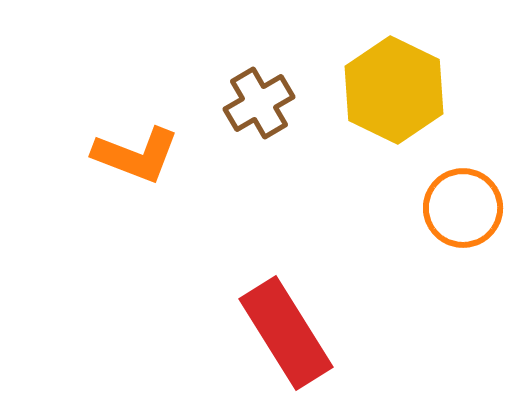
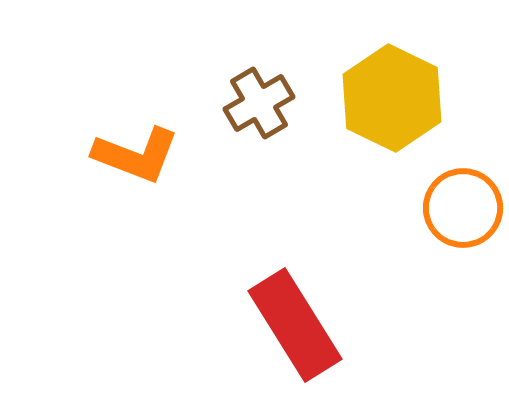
yellow hexagon: moved 2 px left, 8 px down
red rectangle: moved 9 px right, 8 px up
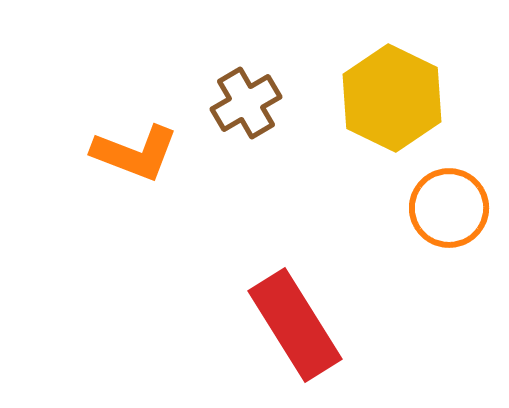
brown cross: moved 13 px left
orange L-shape: moved 1 px left, 2 px up
orange circle: moved 14 px left
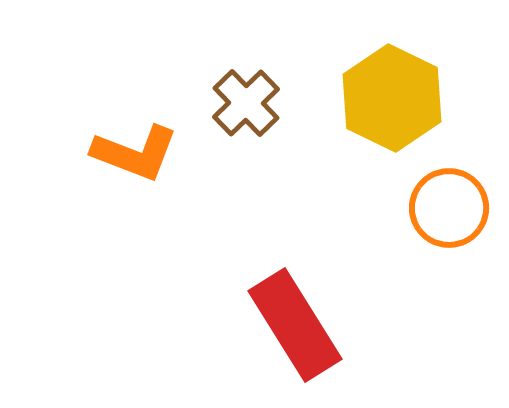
brown cross: rotated 14 degrees counterclockwise
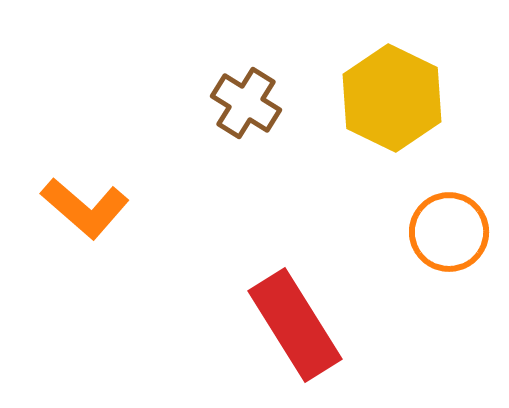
brown cross: rotated 14 degrees counterclockwise
orange L-shape: moved 50 px left, 55 px down; rotated 20 degrees clockwise
orange circle: moved 24 px down
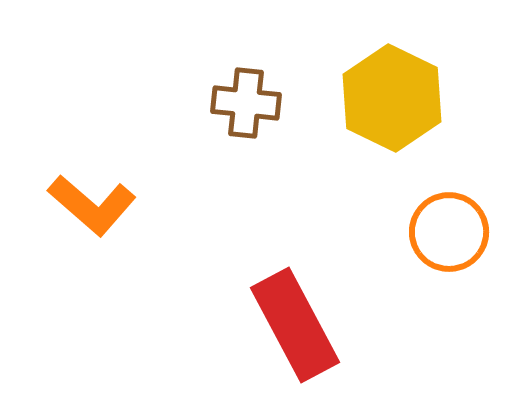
brown cross: rotated 26 degrees counterclockwise
orange L-shape: moved 7 px right, 3 px up
red rectangle: rotated 4 degrees clockwise
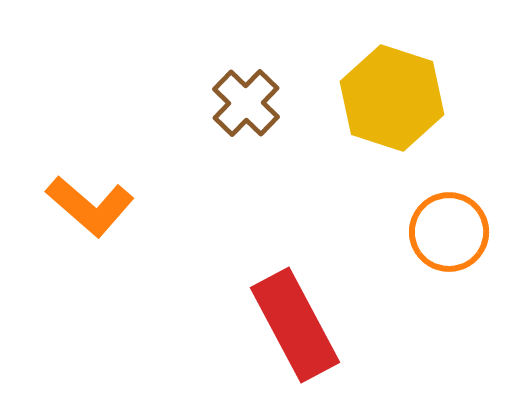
yellow hexagon: rotated 8 degrees counterclockwise
brown cross: rotated 38 degrees clockwise
orange L-shape: moved 2 px left, 1 px down
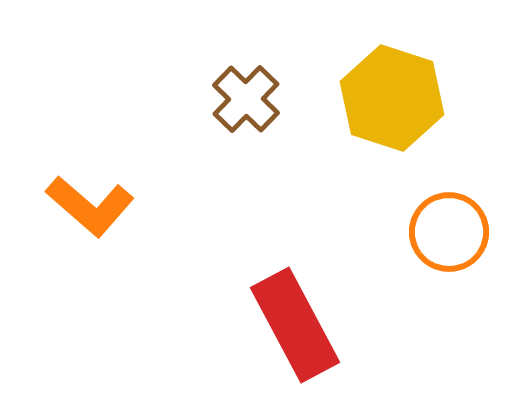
brown cross: moved 4 px up
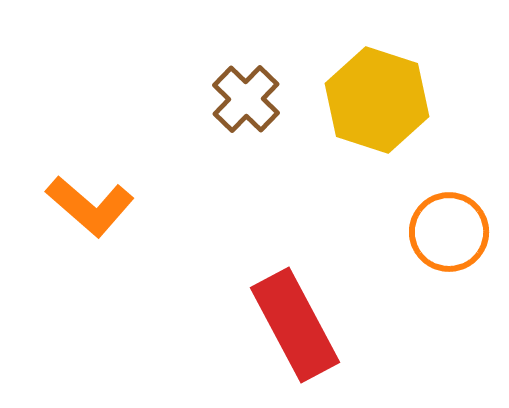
yellow hexagon: moved 15 px left, 2 px down
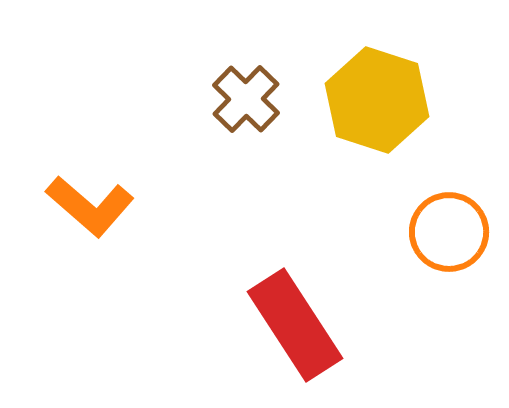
red rectangle: rotated 5 degrees counterclockwise
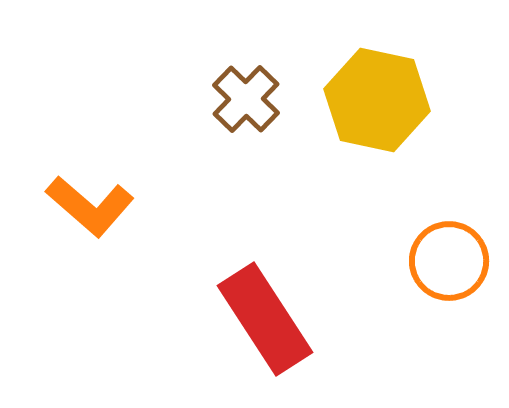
yellow hexagon: rotated 6 degrees counterclockwise
orange circle: moved 29 px down
red rectangle: moved 30 px left, 6 px up
